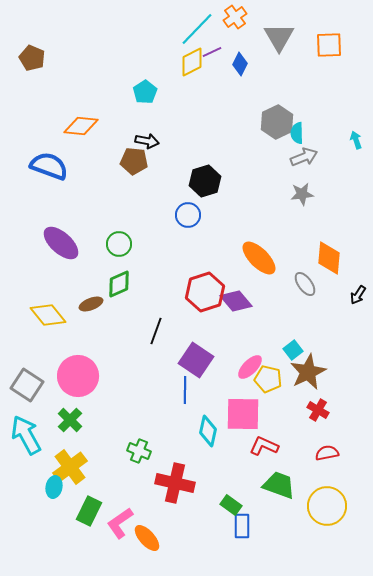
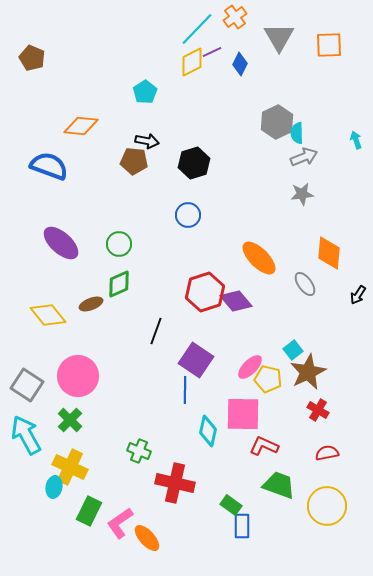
black hexagon at (205, 181): moved 11 px left, 18 px up
orange diamond at (329, 258): moved 5 px up
yellow cross at (70, 467): rotated 28 degrees counterclockwise
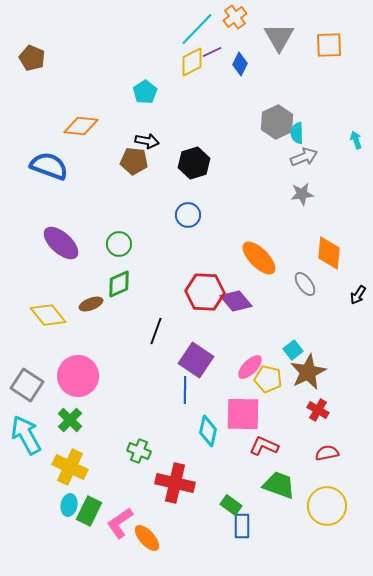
red hexagon at (205, 292): rotated 21 degrees clockwise
cyan ellipse at (54, 487): moved 15 px right, 18 px down
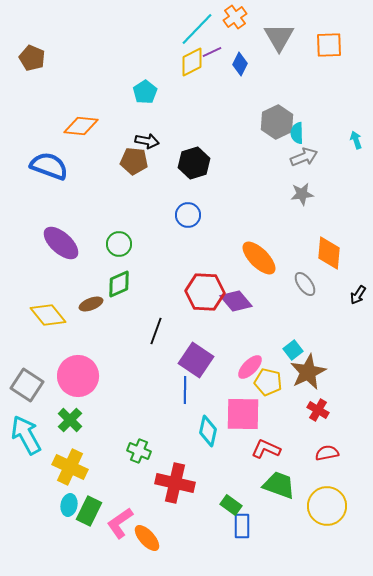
yellow pentagon at (268, 379): moved 3 px down
red L-shape at (264, 446): moved 2 px right, 3 px down
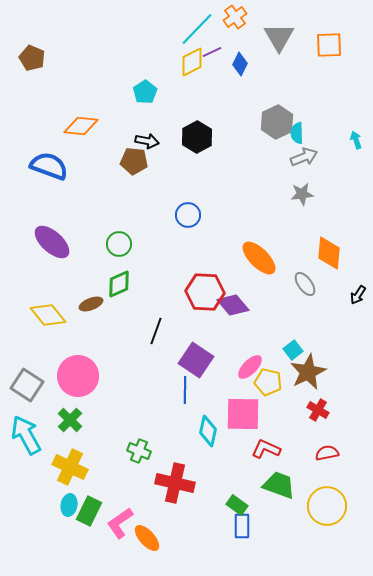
black hexagon at (194, 163): moved 3 px right, 26 px up; rotated 12 degrees counterclockwise
purple ellipse at (61, 243): moved 9 px left, 1 px up
purple diamond at (236, 301): moved 3 px left, 4 px down
green rectangle at (231, 505): moved 6 px right
